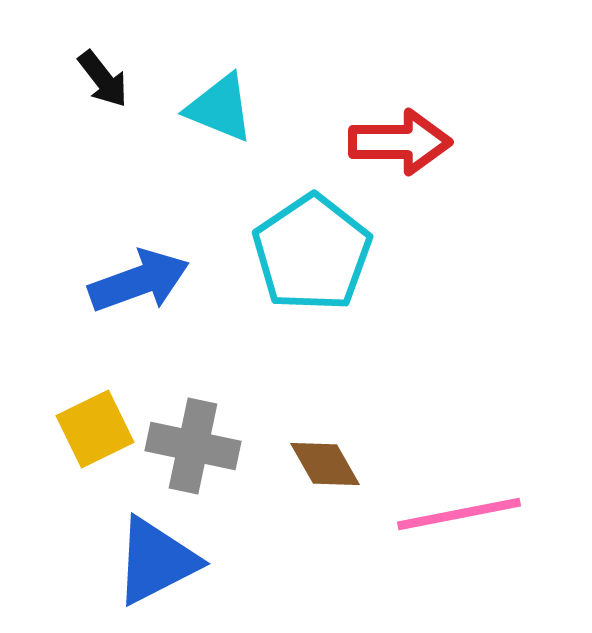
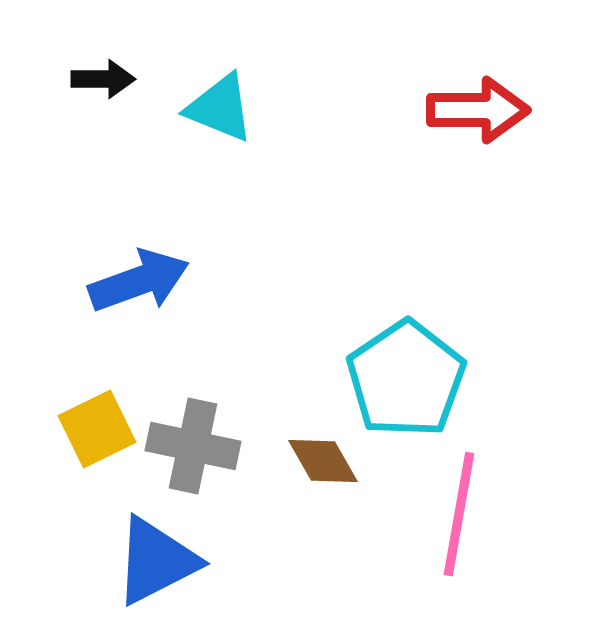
black arrow: rotated 52 degrees counterclockwise
red arrow: moved 78 px right, 32 px up
cyan pentagon: moved 94 px right, 126 px down
yellow square: moved 2 px right
brown diamond: moved 2 px left, 3 px up
pink line: rotated 69 degrees counterclockwise
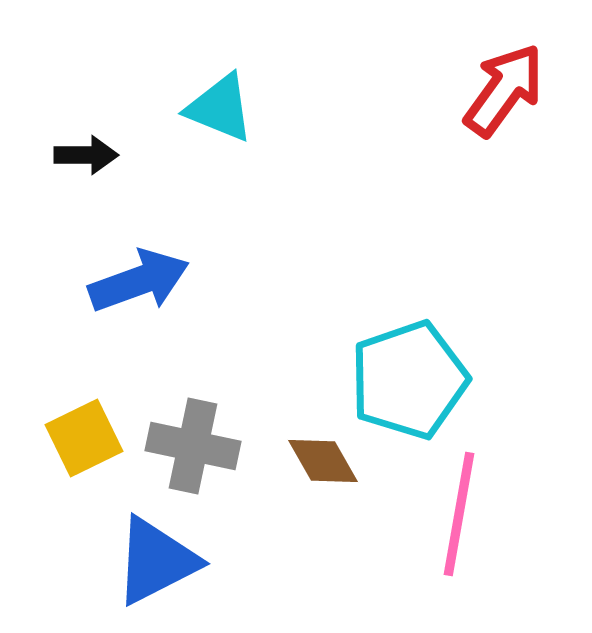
black arrow: moved 17 px left, 76 px down
red arrow: moved 26 px right, 20 px up; rotated 54 degrees counterclockwise
cyan pentagon: moved 3 px right, 1 px down; rotated 15 degrees clockwise
yellow square: moved 13 px left, 9 px down
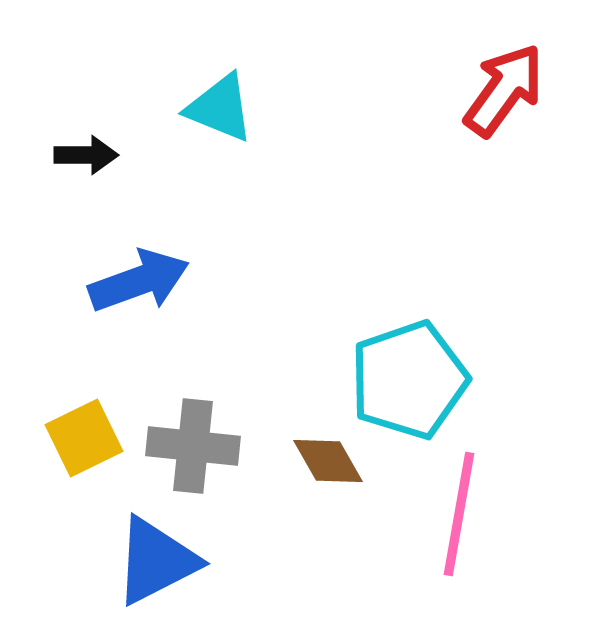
gray cross: rotated 6 degrees counterclockwise
brown diamond: moved 5 px right
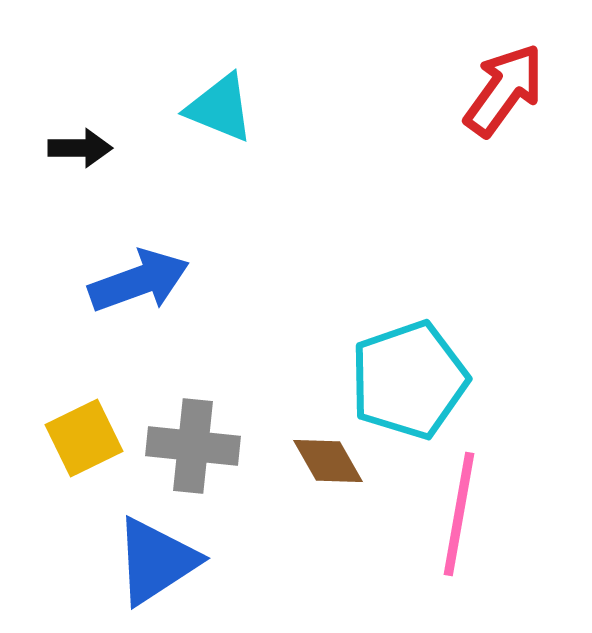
black arrow: moved 6 px left, 7 px up
blue triangle: rotated 6 degrees counterclockwise
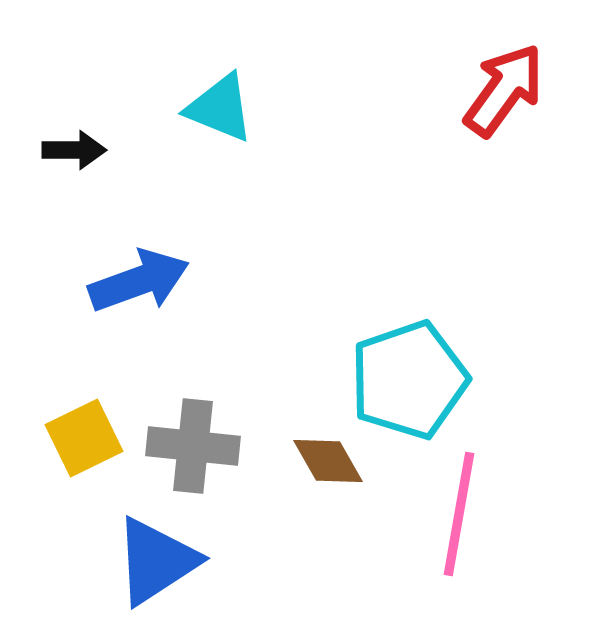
black arrow: moved 6 px left, 2 px down
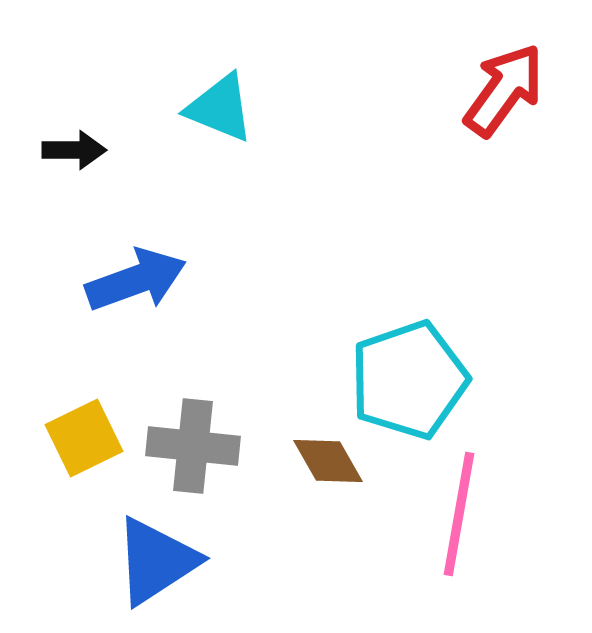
blue arrow: moved 3 px left, 1 px up
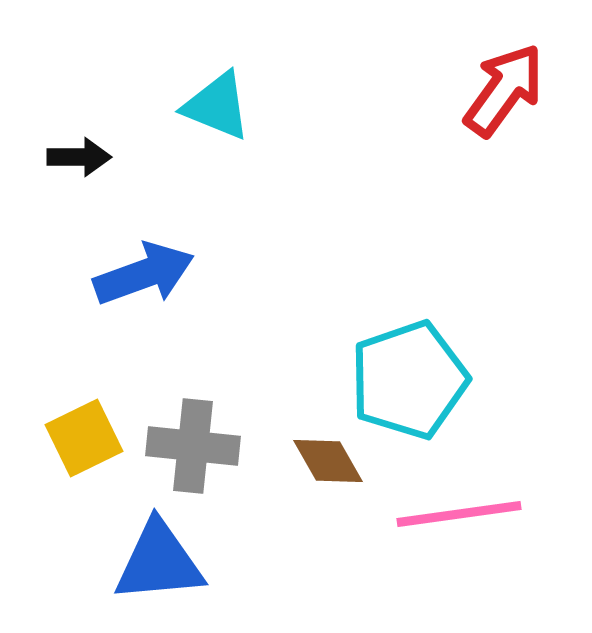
cyan triangle: moved 3 px left, 2 px up
black arrow: moved 5 px right, 7 px down
blue arrow: moved 8 px right, 6 px up
pink line: rotated 72 degrees clockwise
blue triangle: moved 3 px right, 1 px down; rotated 28 degrees clockwise
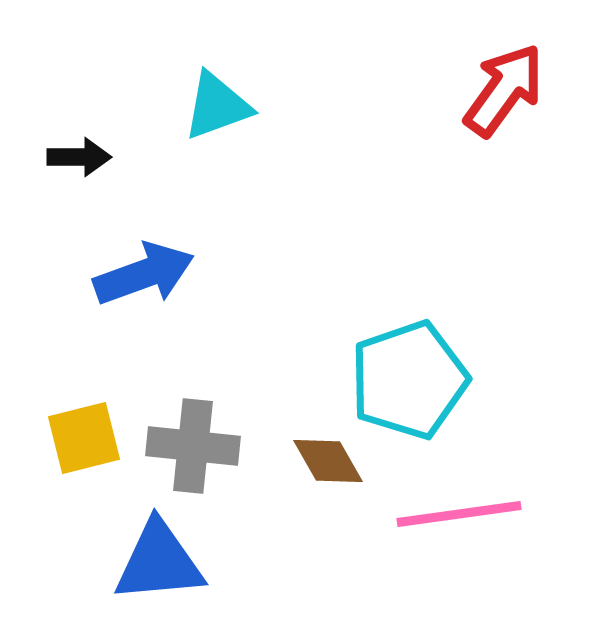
cyan triangle: rotated 42 degrees counterclockwise
yellow square: rotated 12 degrees clockwise
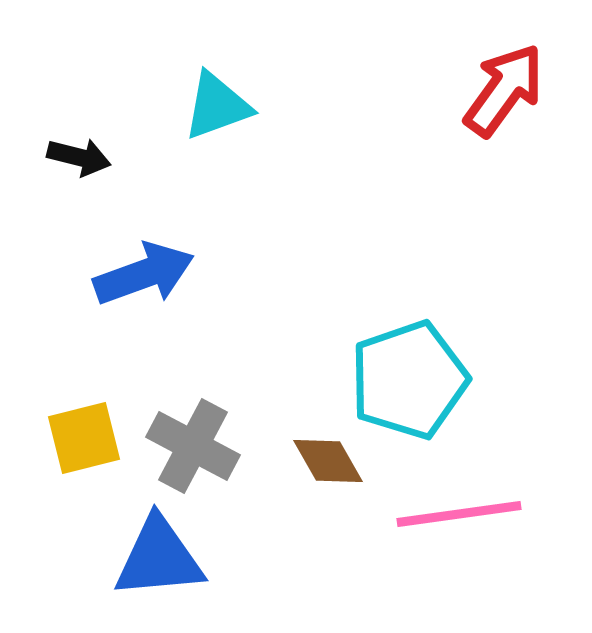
black arrow: rotated 14 degrees clockwise
gray cross: rotated 22 degrees clockwise
blue triangle: moved 4 px up
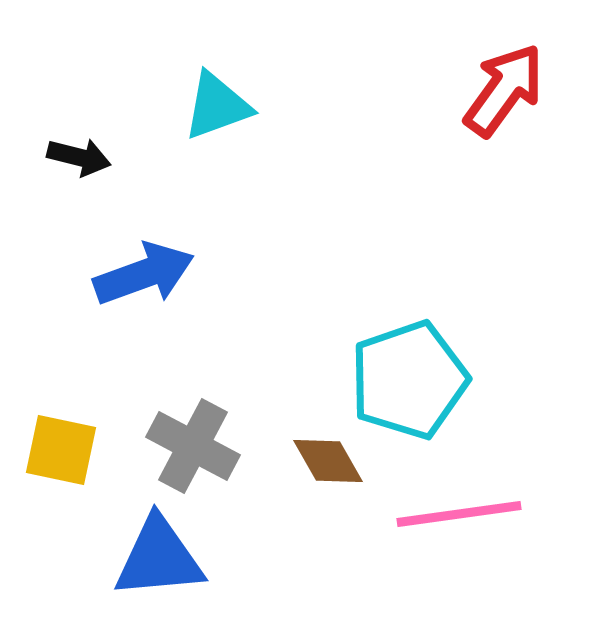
yellow square: moved 23 px left, 12 px down; rotated 26 degrees clockwise
